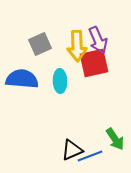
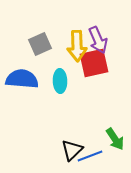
black triangle: rotated 20 degrees counterclockwise
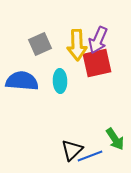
purple arrow: rotated 48 degrees clockwise
yellow arrow: moved 1 px up
red square: moved 3 px right
blue semicircle: moved 2 px down
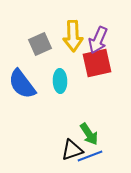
yellow arrow: moved 4 px left, 9 px up
blue semicircle: moved 3 px down; rotated 132 degrees counterclockwise
green arrow: moved 26 px left, 5 px up
black triangle: rotated 25 degrees clockwise
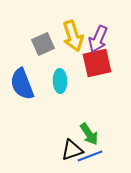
yellow arrow: rotated 16 degrees counterclockwise
purple arrow: moved 1 px up
gray square: moved 3 px right
blue semicircle: rotated 16 degrees clockwise
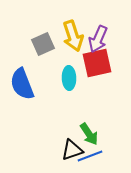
cyan ellipse: moved 9 px right, 3 px up
